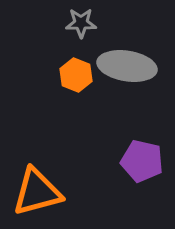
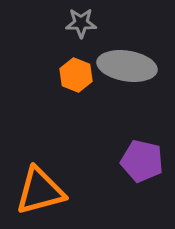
orange triangle: moved 3 px right, 1 px up
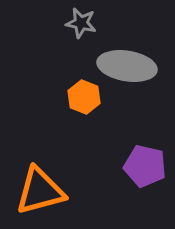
gray star: rotated 12 degrees clockwise
orange hexagon: moved 8 px right, 22 px down
purple pentagon: moved 3 px right, 5 px down
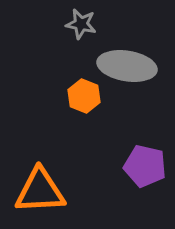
gray star: moved 1 px down
orange hexagon: moved 1 px up
orange triangle: rotated 12 degrees clockwise
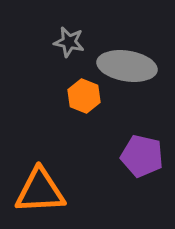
gray star: moved 12 px left, 18 px down
purple pentagon: moved 3 px left, 10 px up
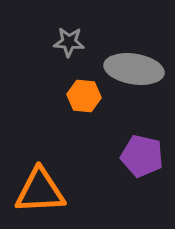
gray star: rotated 8 degrees counterclockwise
gray ellipse: moved 7 px right, 3 px down
orange hexagon: rotated 16 degrees counterclockwise
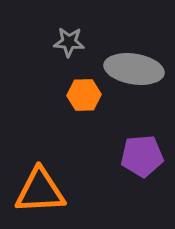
orange hexagon: moved 1 px up; rotated 8 degrees counterclockwise
purple pentagon: rotated 18 degrees counterclockwise
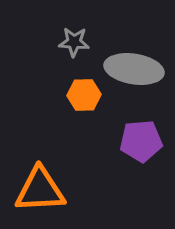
gray star: moved 5 px right
purple pentagon: moved 1 px left, 15 px up
orange triangle: moved 1 px up
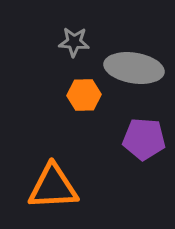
gray ellipse: moved 1 px up
purple pentagon: moved 3 px right, 2 px up; rotated 9 degrees clockwise
orange triangle: moved 13 px right, 3 px up
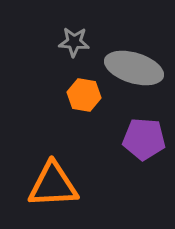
gray ellipse: rotated 8 degrees clockwise
orange hexagon: rotated 12 degrees clockwise
orange triangle: moved 2 px up
